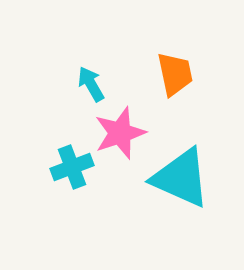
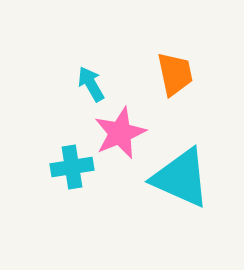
pink star: rotated 4 degrees counterclockwise
cyan cross: rotated 12 degrees clockwise
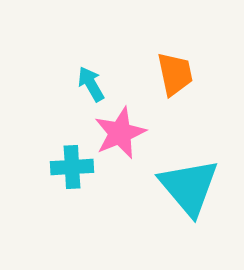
cyan cross: rotated 6 degrees clockwise
cyan triangle: moved 8 px right, 9 px down; rotated 26 degrees clockwise
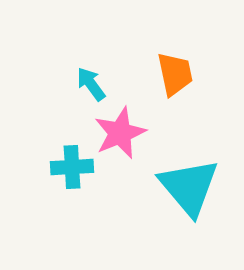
cyan arrow: rotated 6 degrees counterclockwise
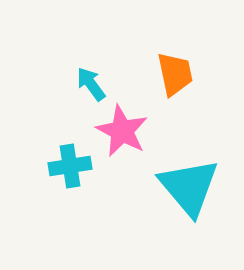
pink star: moved 2 px right, 2 px up; rotated 22 degrees counterclockwise
cyan cross: moved 2 px left, 1 px up; rotated 6 degrees counterclockwise
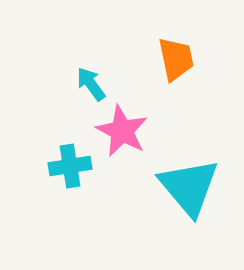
orange trapezoid: moved 1 px right, 15 px up
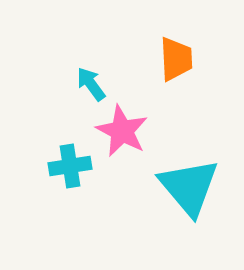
orange trapezoid: rotated 9 degrees clockwise
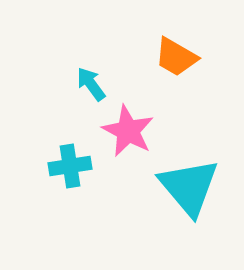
orange trapezoid: moved 2 px up; rotated 123 degrees clockwise
pink star: moved 6 px right
